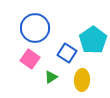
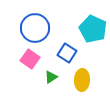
cyan pentagon: moved 11 px up; rotated 12 degrees counterclockwise
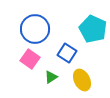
blue circle: moved 1 px down
yellow ellipse: rotated 30 degrees counterclockwise
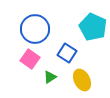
cyan pentagon: moved 2 px up
green triangle: moved 1 px left
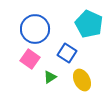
cyan pentagon: moved 4 px left, 3 px up
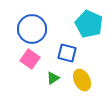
blue circle: moved 3 px left
blue square: rotated 18 degrees counterclockwise
green triangle: moved 3 px right, 1 px down
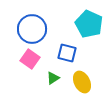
yellow ellipse: moved 2 px down
